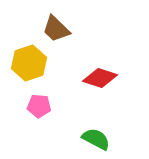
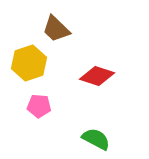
red diamond: moved 3 px left, 2 px up
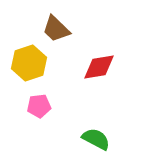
red diamond: moved 2 px right, 9 px up; rotated 28 degrees counterclockwise
pink pentagon: rotated 10 degrees counterclockwise
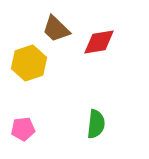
red diamond: moved 25 px up
pink pentagon: moved 16 px left, 23 px down
green semicircle: moved 15 px up; rotated 68 degrees clockwise
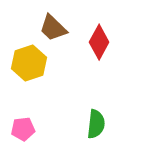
brown trapezoid: moved 3 px left, 1 px up
red diamond: rotated 52 degrees counterclockwise
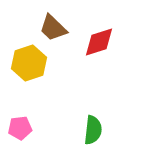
red diamond: rotated 44 degrees clockwise
green semicircle: moved 3 px left, 6 px down
pink pentagon: moved 3 px left, 1 px up
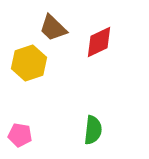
red diamond: rotated 8 degrees counterclockwise
pink pentagon: moved 7 px down; rotated 15 degrees clockwise
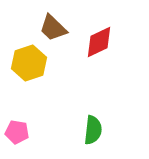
pink pentagon: moved 3 px left, 3 px up
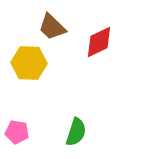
brown trapezoid: moved 1 px left, 1 px up
yellow hexagon: rotated 20 degrees clockwise
green semicircle: moved 17 px left, 2 px down; rotated 12 degrees clockwise
